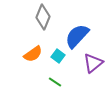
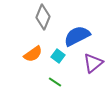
blue semicircle: rotated 20 degrees clockwise
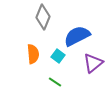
orange semicircle: rotated 60 degrees counterclockwise
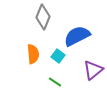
purple triangle: moved 7 px down
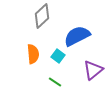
gray diamond: moved 1 px left, 1 px up; rotated 25 degrees clockwise
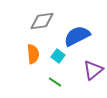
gray diamond: moved 5 px down; rotated 35 degrees clockwise
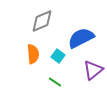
gray diamond: rotated 15 degrees counterclockwise
blue semicircle: moved 4 px right, 2 px down
